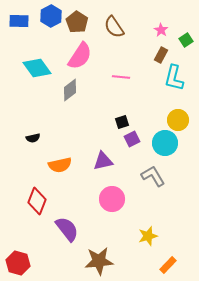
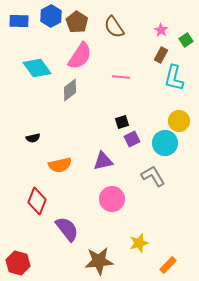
yellow circle: moved 1 px right, 1 px down
yellow star: moved 9 px left, 7 px down
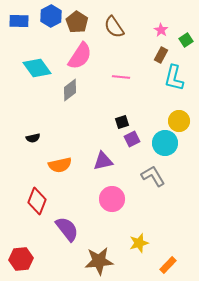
red hexagon: moved 3 px right, 4 px up; rotated 20 degrees counterclockwise
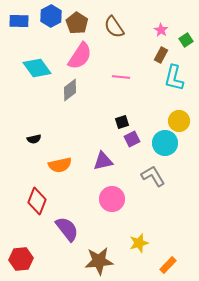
brown pentagon: moved 1 px down
black semicircle: moved 1 px right, 1 px down
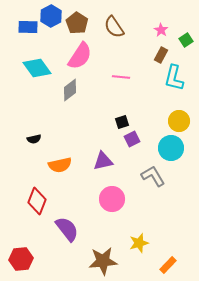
blue rectangle: moved 9 px right, 6 px down
cyan circle: moved 6 px right, 5 px down
brown star: moved 4 px right
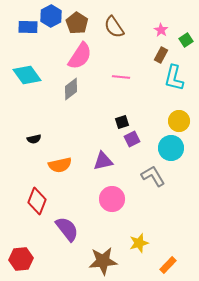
cyan diamond: moved 10 px left, 7 px down
gray diamond: moved 1 px right, 1 px up
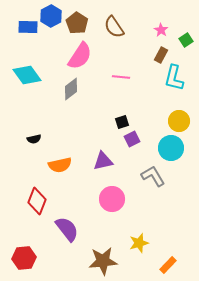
red hexagon: moved 3 px right, 1 px up
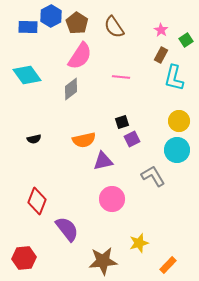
cyan circle: moved 6 px right, 2 px down
orange semicircle: moved 24 px right, 25 px up
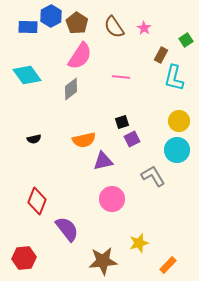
pink star: moved 17 px left, 2 px up
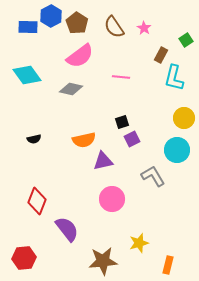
pink semicircle: rotated 20 degrees clockwise
gray diamond: rotated 50 degrees clockwise
yellow circle: moved 5 px right, 3 px up
orange rectangle: rotated 30 degrees counterclockwise
